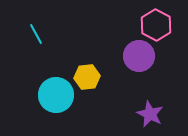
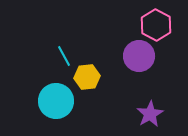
cyan line: moved 28 px right, 22 px down
cyan circle: moved 6 px down
purple star: rotated 16 degrees clockwise
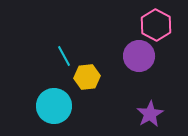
cyan circle: moved 2 px left, 5 px down
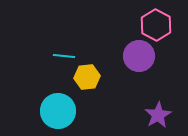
cyan line: rotated 55 degrees counterclockwise
cyan circle: moved 4 px right, 5 px down
purple star: moved 8 px right, 1 px down
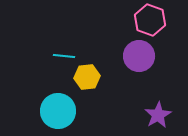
pink hexagon: moved 6 px left, 5 px up; rotated 8 degrees counterclockwise
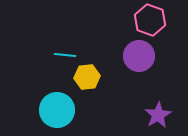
cyan line: moved 1 px right, 1 px up
cyan circle: moved 1 px left, 1 px up
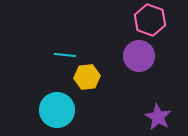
purple star: moved 2 px down; rotated 12 degrees counterclockwise
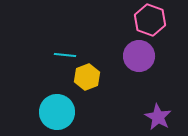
yellow hexagon: rotated 15 degrees counterclockwise
cyan circle: moved 2 px down
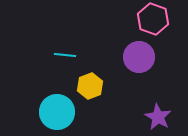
pink hexagon: moved 3 px right, 1 px up
purple circle: moved 1 px down
yellow hexagon: moved 3 px right, 9 px down
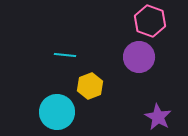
pink hexagon: moved 3 px left, 2 px down
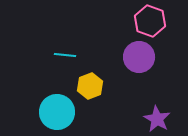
purple star: moved 1 px left, 2 px down
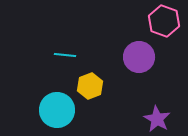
pink hexagon: moved 14 px right
cyan circle: moved 2 px up
